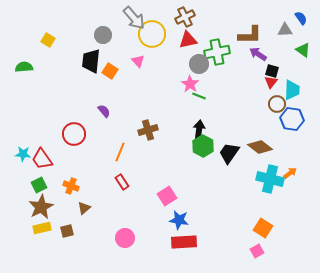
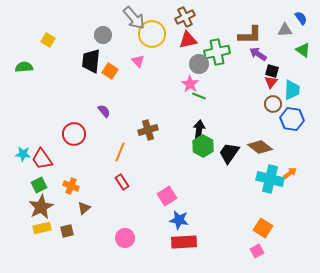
brown circle at (277, 104): moved 4 px left
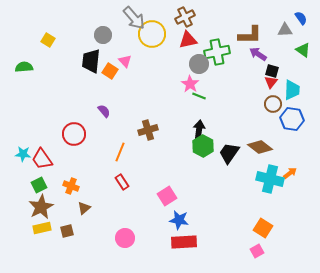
pink triangle at (138, 61): moved 13 px left
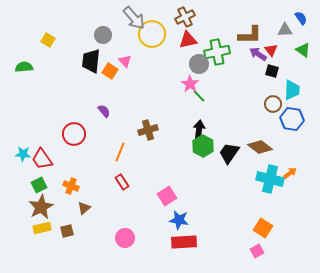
red triangle at (271, 82): moved 32 px up; rotated 16 degrees counterclockwise
green line at (199, 96): rotated 24 degrees clockwise
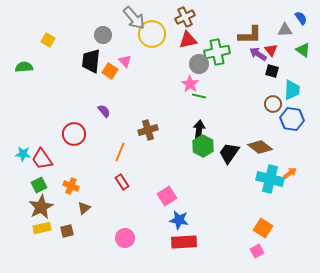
green line at (199, 96): rotated 32 degrees counterclockwise
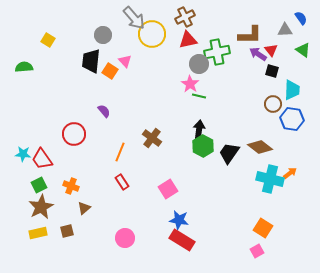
brown cross at (148, 130): moved 4 px right, 8 px down; rotated 36 degrees counterclockwise
pink square at (167, 196): moved 1 px right, 7 px up
yellow rectangle at (42, 228): moved 4 px left, 5 px down
red rectangle at (184, 242): moved 2 px left, 2 px up; rotated 35 degrees clockwise
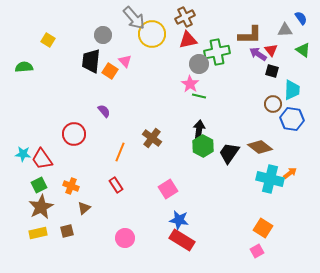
red rectangle at (122, 182): moved 6 px left, 3 px down
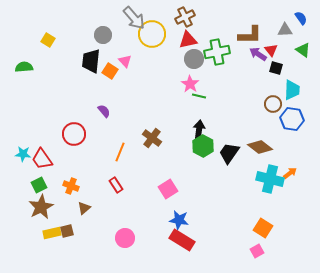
gray circle at (199, 64): moved 5 px left, 5 px up
black square at (272, 71): moved 4 px right, 3 px up
yellow rectangle at (38, 233): moved 14 px right
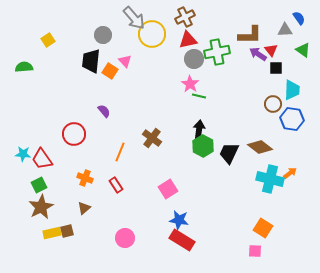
blue semicircle at (301, 18): moved 2 px left
yellow square at (48, 40): rotated 24 degrees clockwise
black square at (276, 68): rotated 16 degrees counterclockwise
black trapezoid at (229, 153): rotated 10 degrees counterclockwise
orange cross at (71, 186): moved 14 px right, 8 px up
pink square at (257, 251): moved 2 px left; rotated 32 degrees clockwise
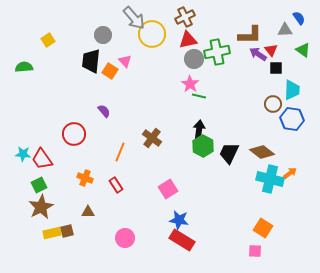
brown diamond at (260, 147): moved 2 px right, 5 px down
brown triangle at (84, 208): moved 4 px right, 4 px down; rotated 40 degrees clockwise
